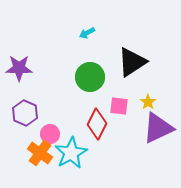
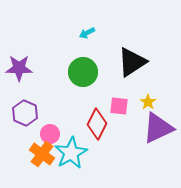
green circle: moved 7 px left, 5 px up
orange cross: moved 2 px right, 1 px down
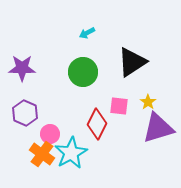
purple star: moved 3 px right
purple triangle: rotated 8 degrees clockwise
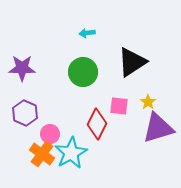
cyan arrow: rotated 21 degrees clockwise
